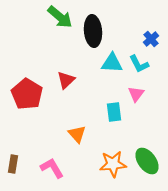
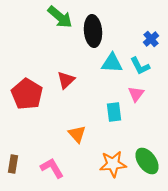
cyan L-shape: moved 1 px right, 2 px down
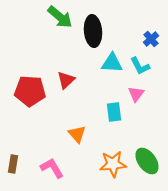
red pentagon: moved 3 px right, 3 px up; rotated 28 degrees counterclockwise
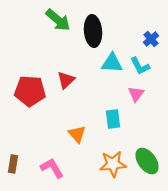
green arrow: moved 2 px left, 3 px down
cyan rectangle: moved 1 px left, 7 px down
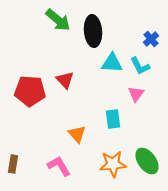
red triangle: moved 1 px left; rotated 30 degrees counterclockwise
pink L-shape: moved 7 px right, 2 px up
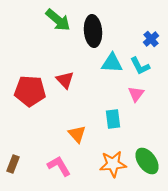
brown rectangle: rotated 12 degrees clockwise
